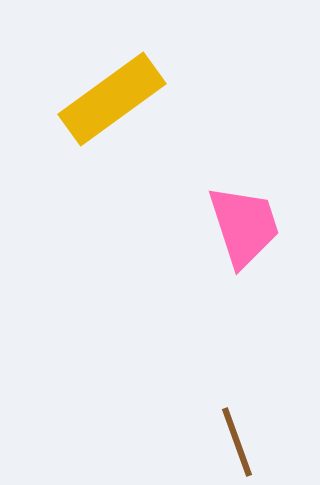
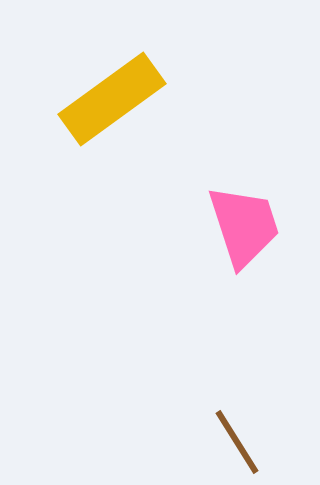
brown line: rotated 12 degrees counterclockwise
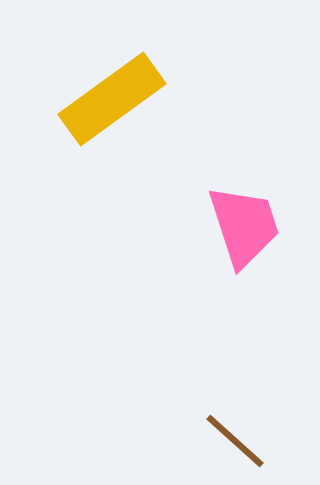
brown line: moved 2 px left, 1 px up; rotated 16 degrees counterclockwise
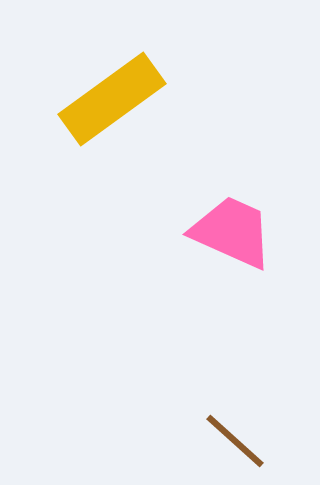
pink trapezoid: moved 12 px left, 6 px down; rotated 48 degrees counterclockwise
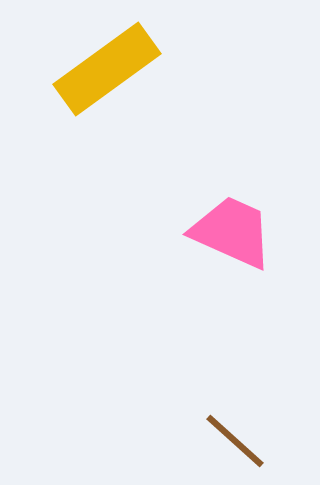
yellow rectangle: moved 5 px left, 30 px up
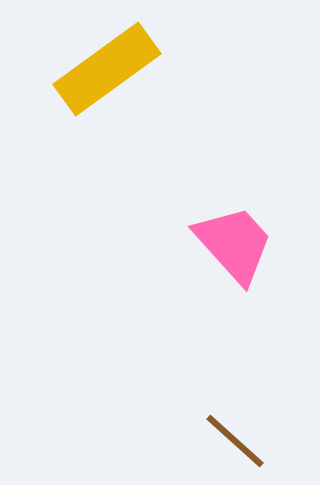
pink trapezoid: moved 2 px right, 12 px down; rotated 24 degrees clockwise
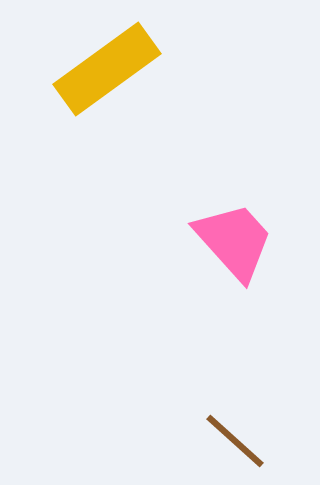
pink trapezoid: moved 3 px up
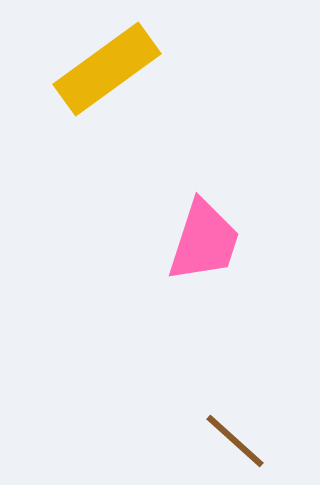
pink trapezoid: moved 30 px left; rotated 60 degrees clockwise
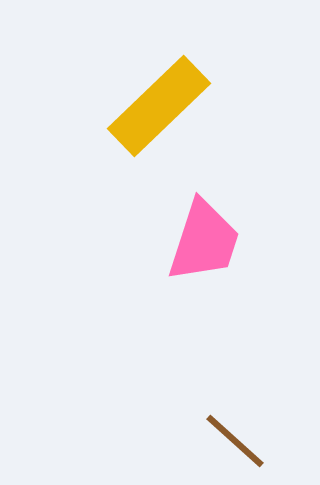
yellow rectangle: moved 52 px right, 37 px down; rotated 8 degrees counterclockwise
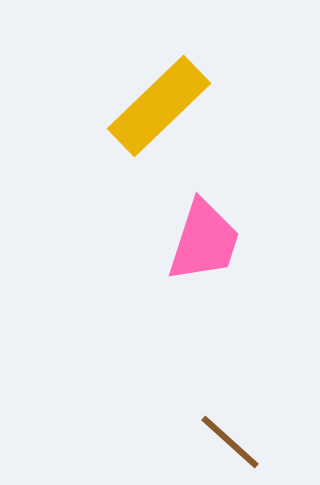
brown line: moved 5 px left, 1 px down
